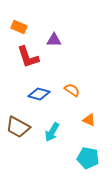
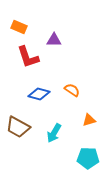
orange triangle: rotated 40 degrees counterclockwise
cyan arrow: moved 2 px right, 1 px down
cyan pentagon: rotated 10 degrees counterclockwise
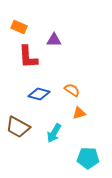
red L-shape: rotated 15 degrees clockwise
orange triangle: moved 10 px left, 7 px up
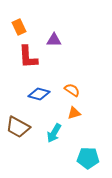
orange rectangle: rotated 42 degrees clockwise
orange triangle: moved 5 px left
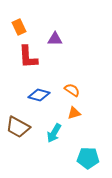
purple triangle: moved 1 px right, 1 px up
blue diamond: moved 1 px down
